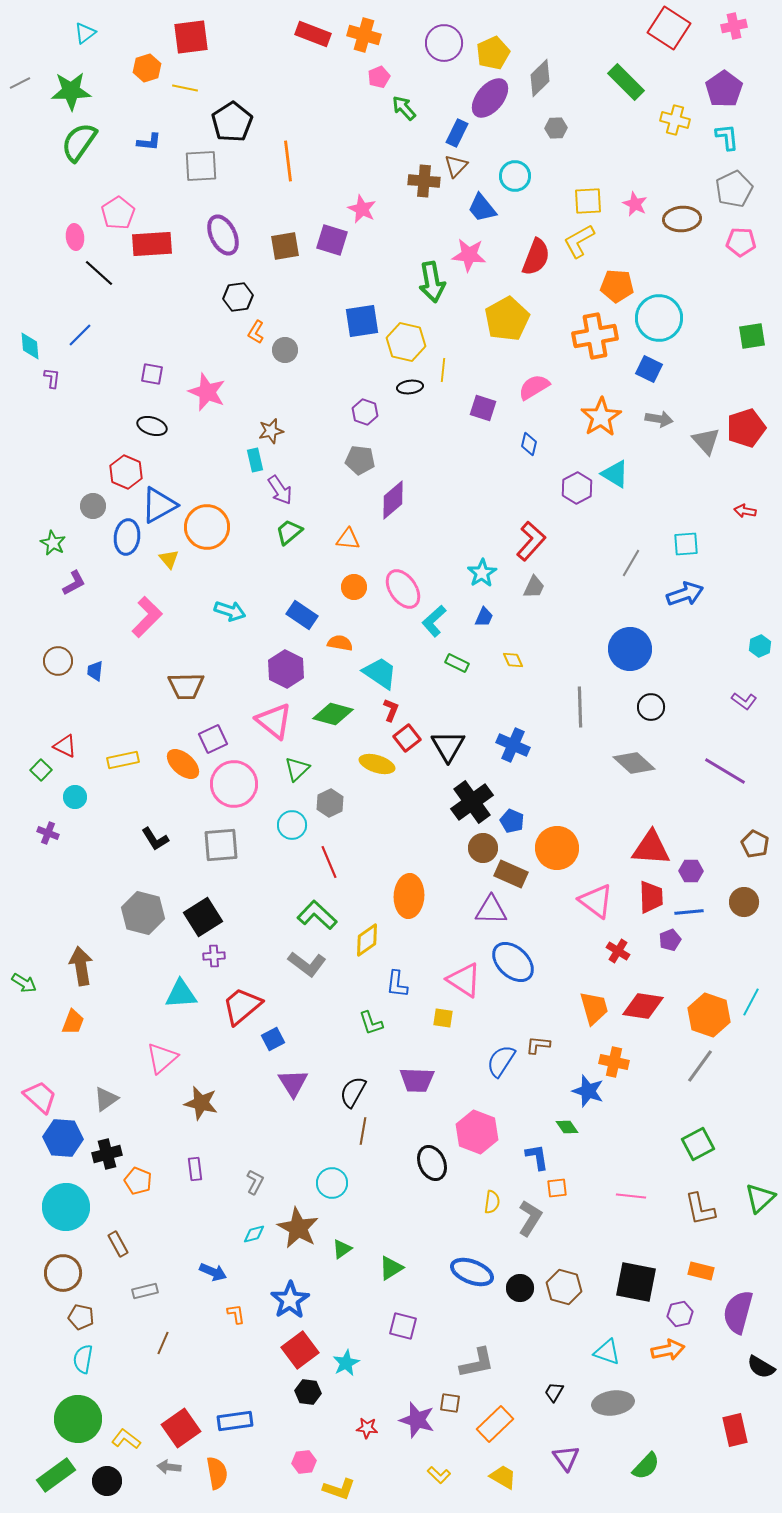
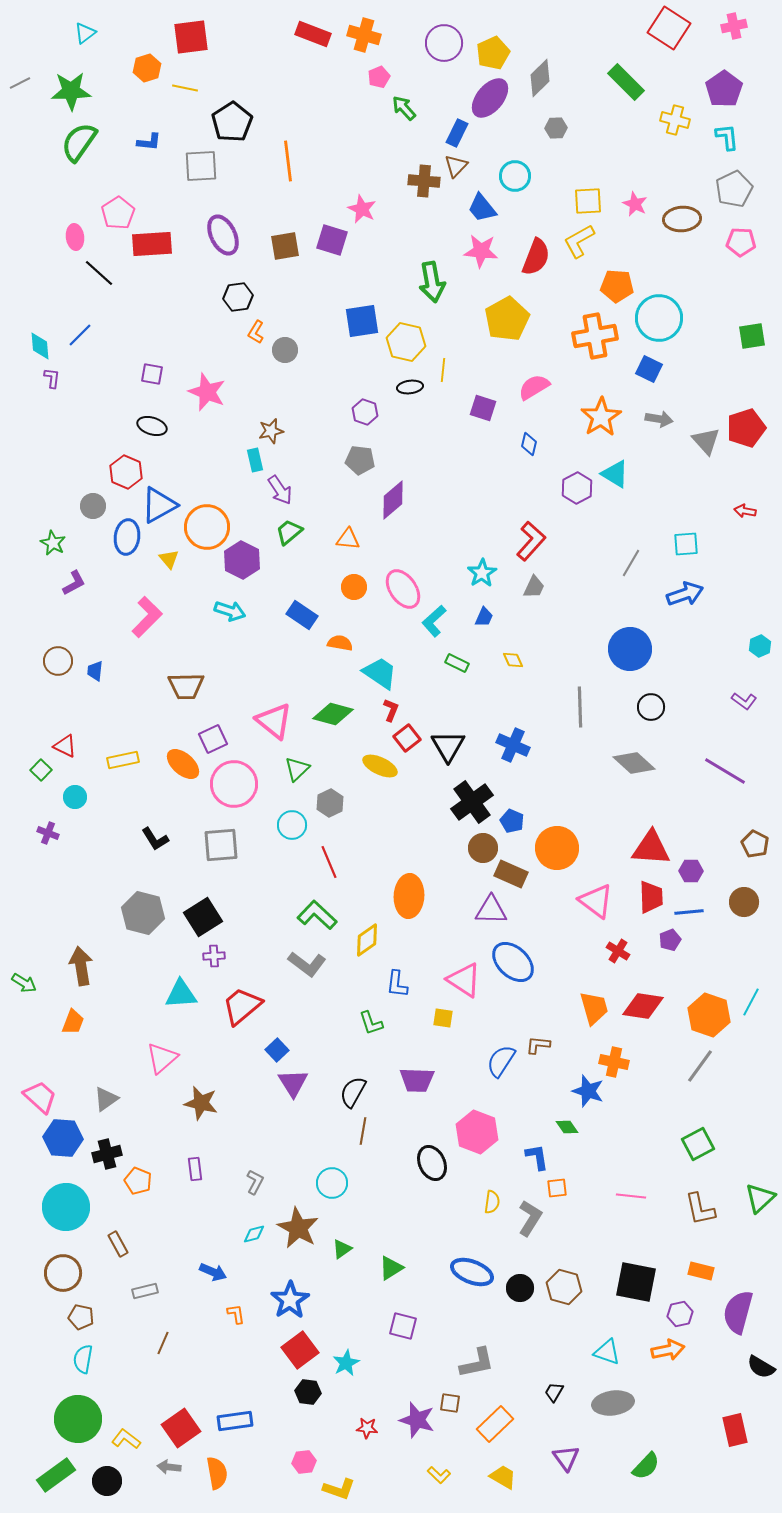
pink star at (469, 255): moved 12 px right, 4 px up
cyan diamond at (30, 346): moved 10 px right
purple hexagon at (286, 669): moved 44 px left, 109 px up
yellow ellipse at (377, 764): moved 3 px right, 2 px down; rotated 8 degrees clockwise
blue square at (273, 1039): moved 4 px right, 11 px down; rotated 15 degrees counterclockwise
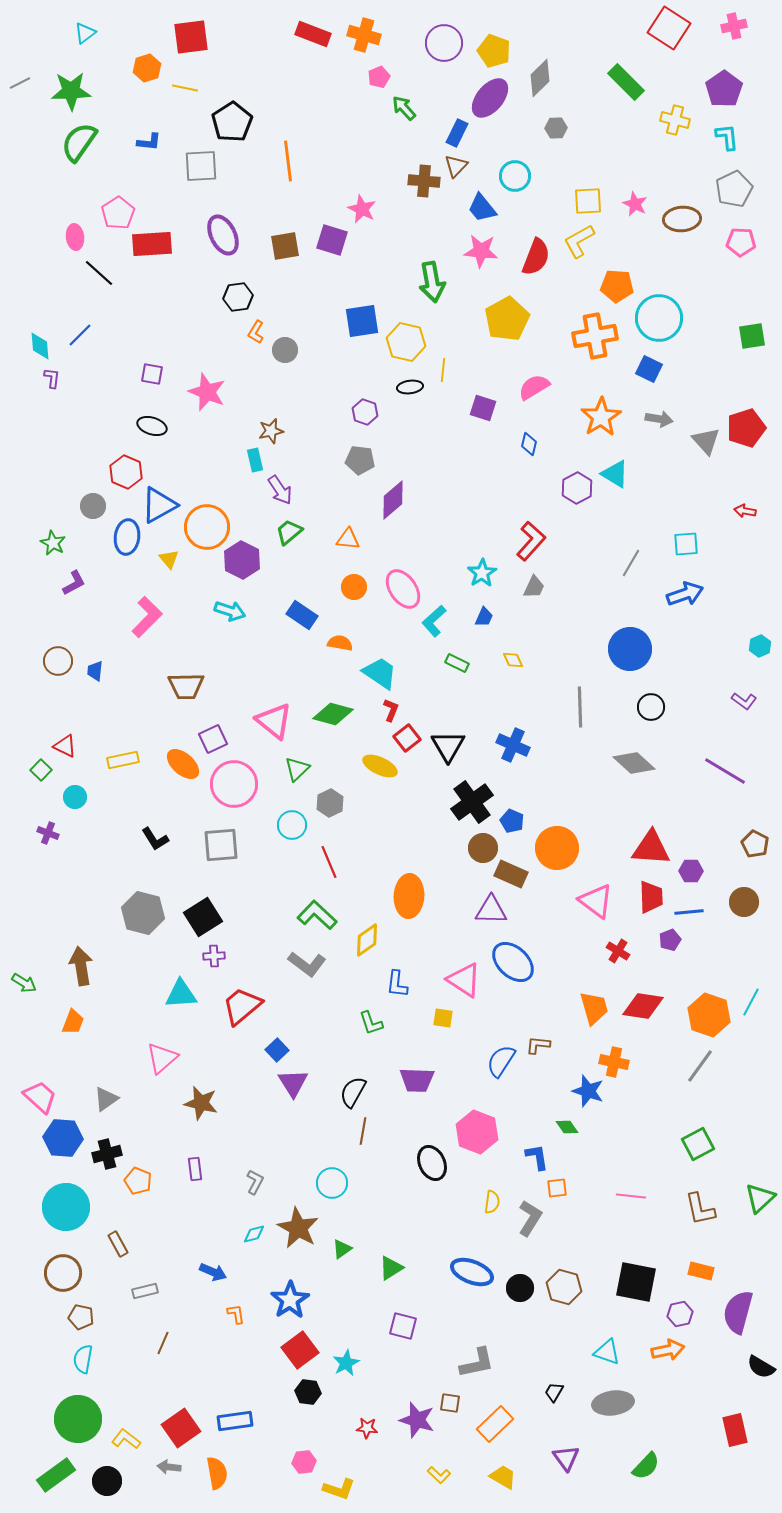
yellow pentagon at (493, 53): moved 1 px right, 2 px up; rotated 28 degrees counterclockwise
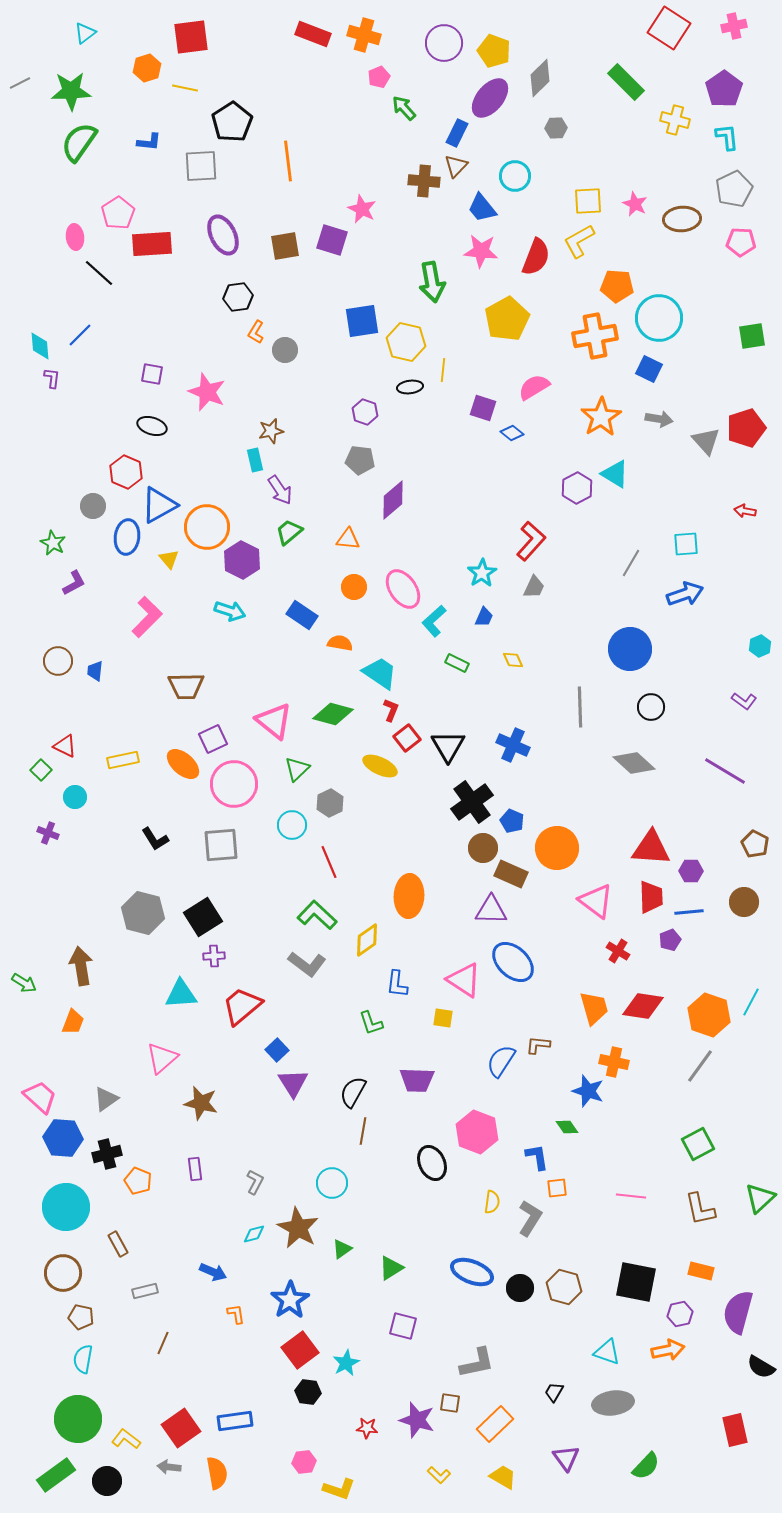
blue diamond at (529, 444): moved 17 px left, 11 px up; rotated 65 degrees counterclockwise
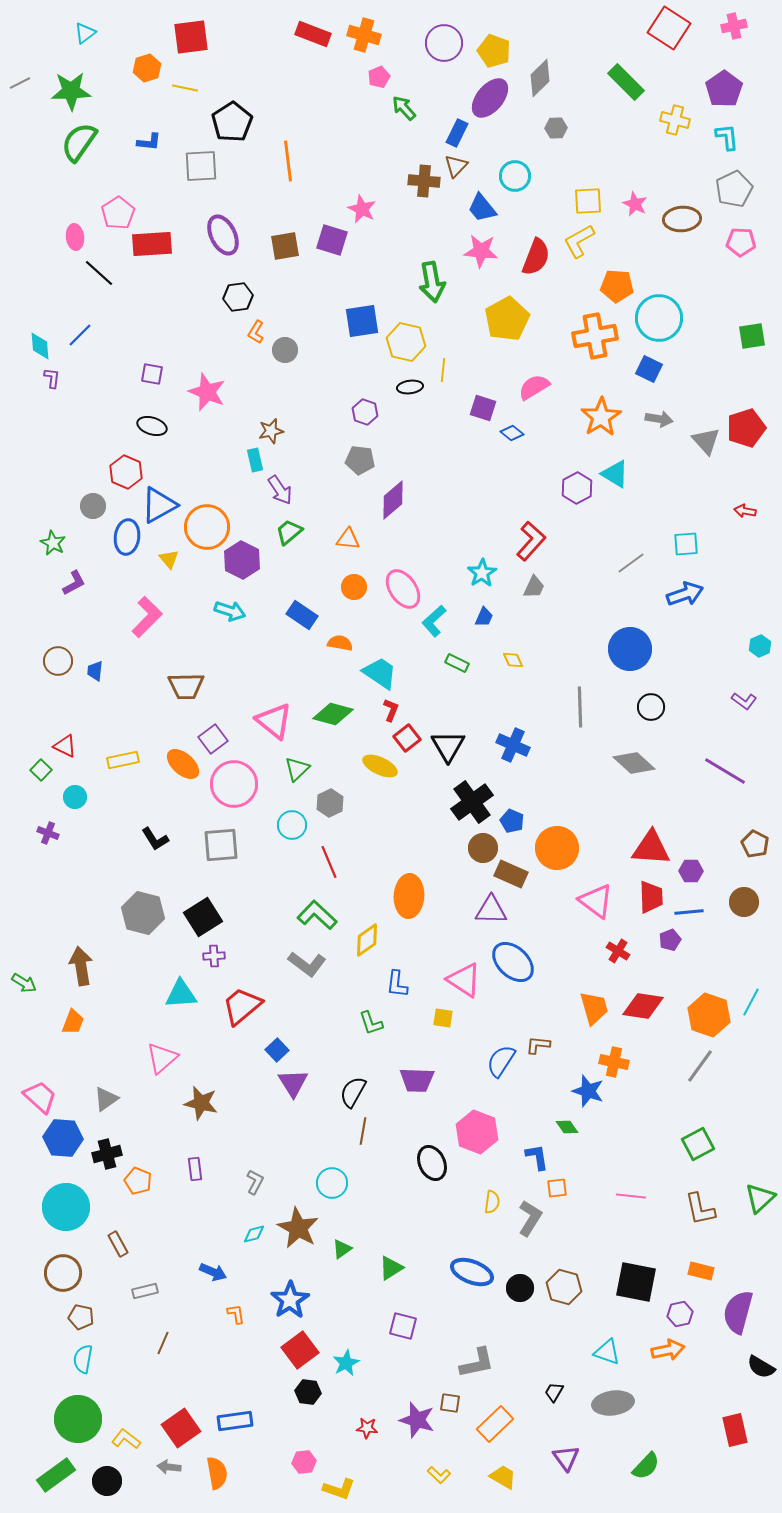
gray line at (631, 563): rotated 24 degrees clockwise
purple square at (213, 739): rotated 12 degrees counterclockwise
